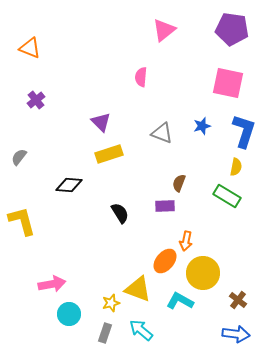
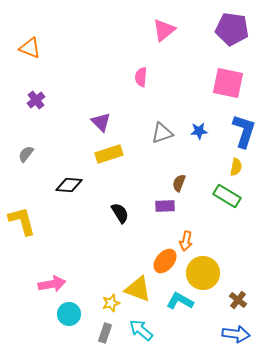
blue star: moved 3 px left, 5 px down; rotated 12 degrees clockwise
gray triangle: rotated 40 degrees counterclockwise
gray semicircle: moved 7 px right, 3 px up
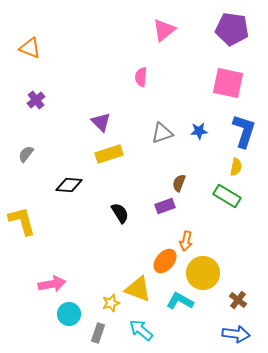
purple rectangle: rotated 18 degrees counterclockwise
gray rectangle: moved 7 px left
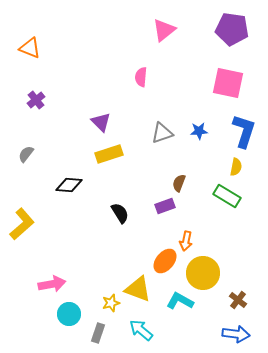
yellow L-shape: moved 3 px down; rotated 64 degrees clockwise
